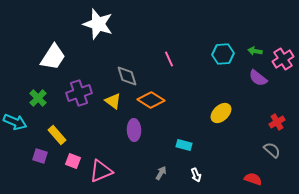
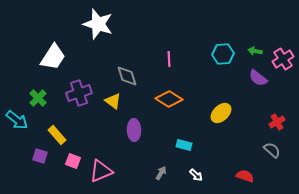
pink line: rotated 21 degrees clockwise
orange diamond: moved 18 px right, 1 px up
cyan arrow: moved 2 px right, 2 px up; rotated 15 degrees clockwise
white arrow: rotated 24 degrees counterclockwise
red semicircle: moved 8 px left, 3 px up
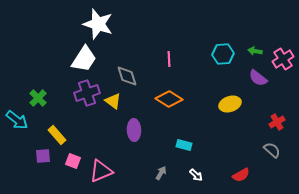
white trapezoid: moved 31 px right, 2 px down
purple cross: moved 8 px right
yellow ellipse: moved 9 px right, 9 px up; rotated 25 degrees clockwise
purple square: moved 3 px right; rotated 21 degrees counterclockwise
red semicircle: moved 4 px left, 1 px up; rotated 132 degrees clockwise
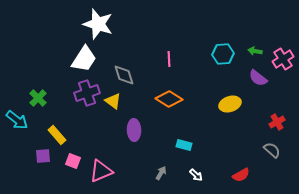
gray diamond: moved 3 px left, 1 px up
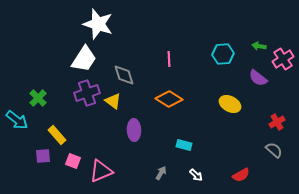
green arrow: moved 4 px right, 5 px up
yellow ellipse: rotated 45 degrees clockwise
gray semicircle: moved 2 px right
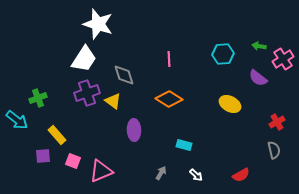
green cross: rotated 24 degrees clockwise
gray semicircle: rotated 36 degrees clockwise
